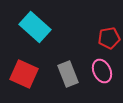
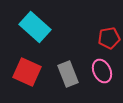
red square: moved 3 px right, 2 px up
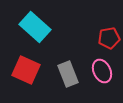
red square: moved 1 px left, 2 px up
